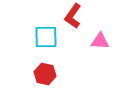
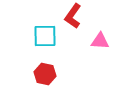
cyan square: moved 1 px left, 1 px up
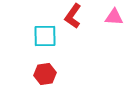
pink triangle: moved 14 px right, 24 px up
red hexagon: rotated 20 degrees counterclockwise
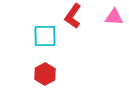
red hexagon: rotated 20 degrees counterclockwise
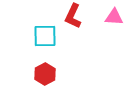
red L-shape: rotated 10 degrees counterclockwise
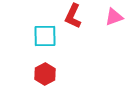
pink triangle: rotated 24 degrees counterclockwise
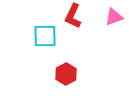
red hexagon: moved 21 px right
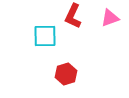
pink triangle: moved 4 px left, 1 px down
red hexagon: rotated 10 degrees clockwise
